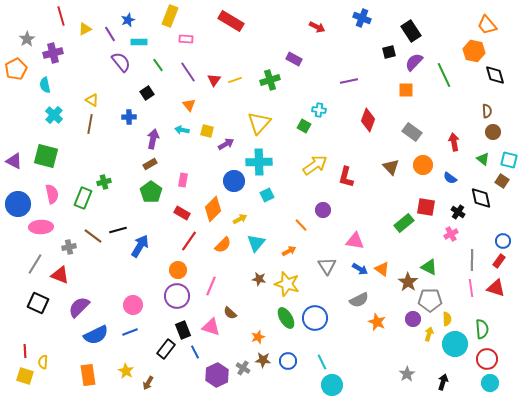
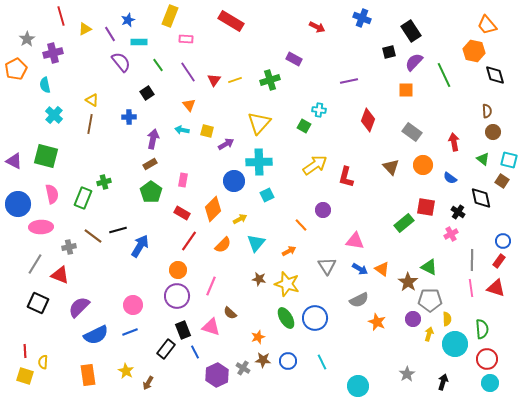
cyan circle at (332, 385): moved 26 px right, 1 px down
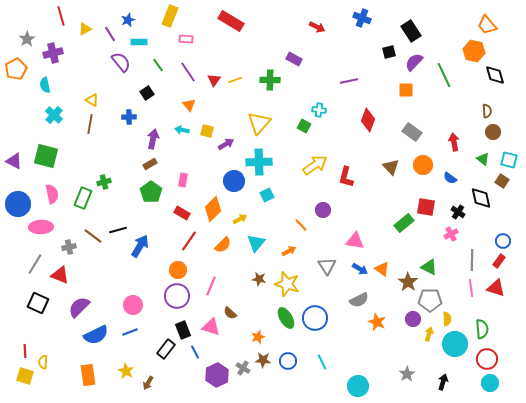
green cross at (270, 80): rotated 18 degrees clockwise
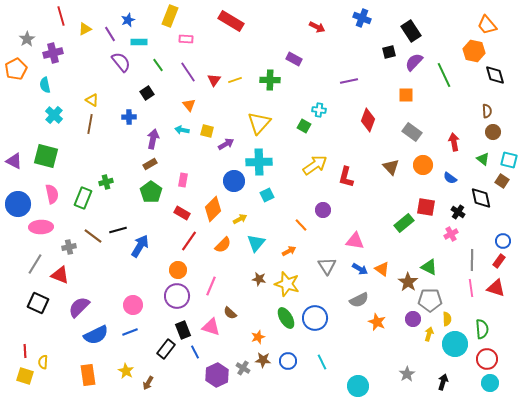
orange square at (406, 90): moved 5 px down
green cross at (104, 182): moved 2 px right
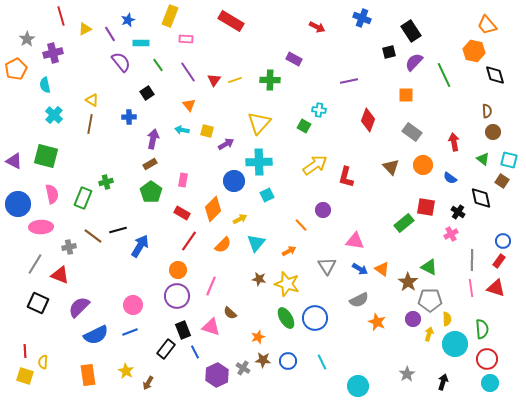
cyan rectangle at (139, 42): moved 2 px right, 1 px down
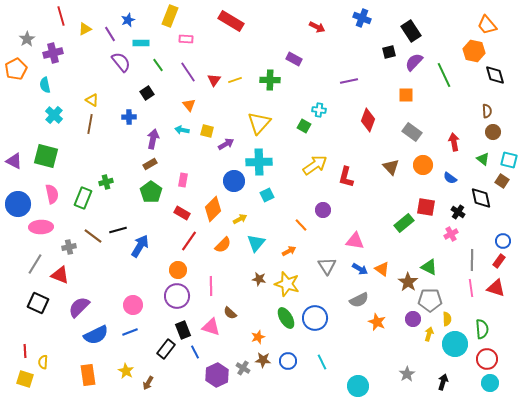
pink line at (211, 286): rotated 24 degrees counterclockwise
yellow square at (25, 376): moved 3 px down
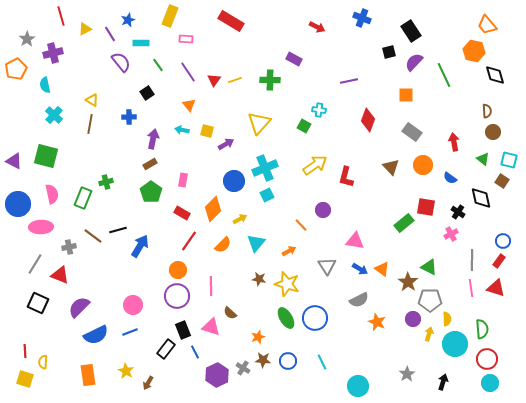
cyan cross at (259, 162): moved 6 px right, 6 px down; rotated 20 degrees counterclockwise
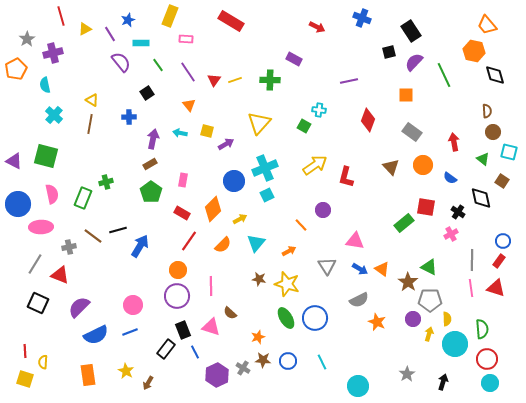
cyan arrow at (182, 130): moved 2 px left, 3 px down
cyan square at (509, 160): moved 8 px up
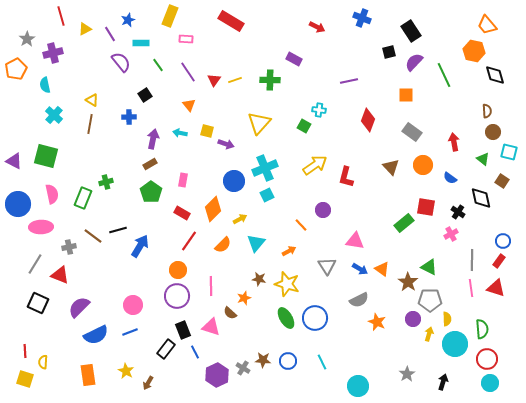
black square at (147, 93): moved 2 px left, 2 px down
purple arrow at (226, 144): rotated 49 degrees clockwise
orange star at (258, 337): moved 14 px left, 39 px up
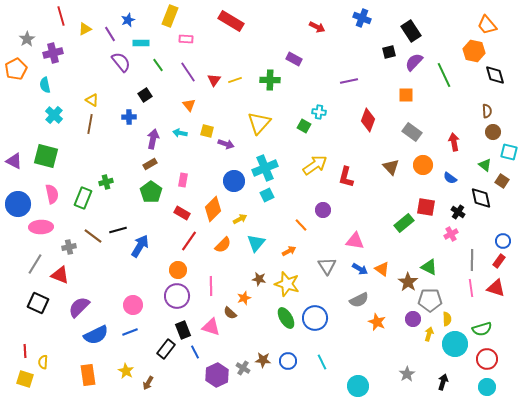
cyan cross at (319, 110): moved 2 px down
green triangle at (483, 159): moved 2 px right, 6 px down
green semicircle at (482, 329): rotated 78 degrees clockwise
cyan circle at (490, 383): moved 3 px left, 4 px down
